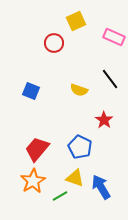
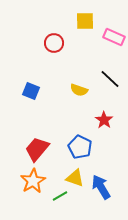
yellow square: moved 9 px right; rotated 24 degrees clockwise
black line: rotated 10 degrees counterclockwise
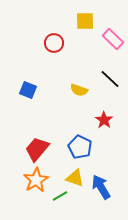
pink rectangle: moved 1 px left, 2 px down; rotated 20 degrees clockwise
blue square: moved 3 px left, 1 px up
orange star: moved 3 px right, 1 px up
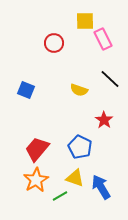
pink rectangle: moved 10 px left; rotated 20 degrees clockwise
blue square: moved 2 px left
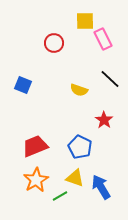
blue square: moved 3 px left, 5 px up
red trapezoid: moved 2 px left, 3 px up; rotated 28 degrees clockwise
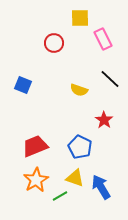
yellow square: moved 5 px left, 3 px up
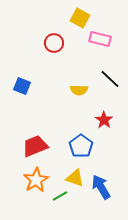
yellow square: rotated 30 degrees clockwise
pink rectangle: moved 3 px left; rotated 50 degrees counterclockwise
blue square: moved 1 px left, 1 px down
yellow semicircle: rotated 18 degrees counterclockwise
blue pentagon: moved 1 px right, 1 px up; rotated 10 degrees clockwise
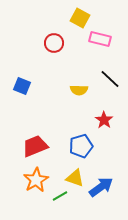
blue pentagon: rotated 20 degrees clockwise
blue arrow: rotated 85 degrees clockwise
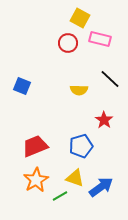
red circle: moved 14 px right
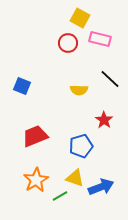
red trapezoid: moved 10 px up
blue arrow: rotated 15 degrees clockwise
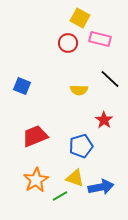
blue arrow: rotated 10 degrees clockwise
